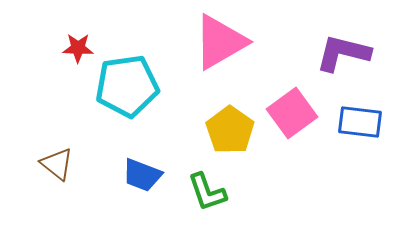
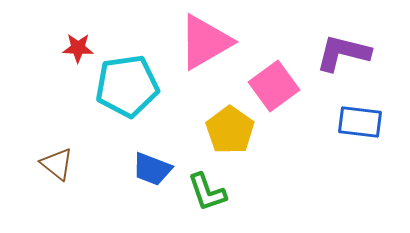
pink triangle: moved 15 px left
pink square: moved 18 px left, 27 px up
blue trapezoid: moved 10 px right, 6 px up
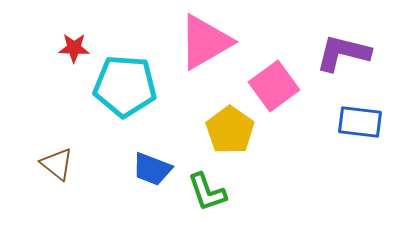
red star: moved 4 px left
cyan pentagon: moved 2 px left; rotated 12 degrees clockwise
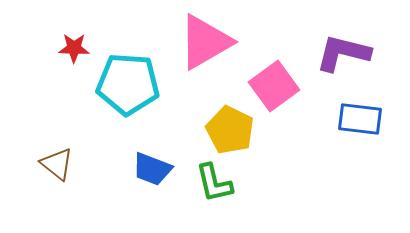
cyan pentagon: moved 3 px right, 2 px up
blue rectangle: moved 3 px up
yellow pentagon: rotated 9 degrees counterclockwise
green L-shape: moved 7 px right, 9 px up; rotated 6 degrees clockwise
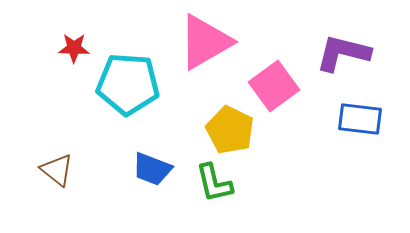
brown triangle: moved 6 px down
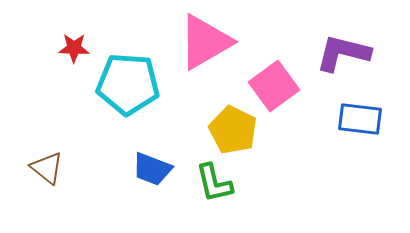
yellow pentagon: moved 3 px right
brown triangle: moved 10 px left, 2 px up
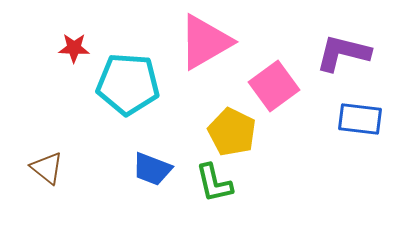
yellow pentagon: moved 1 px left, 2 px down
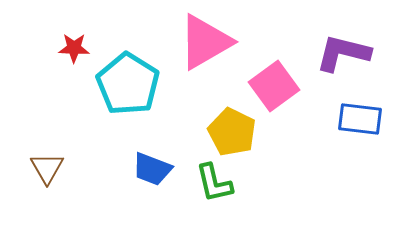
cyan pentagon: rotated 28 degrees clockwise
brown triangle: rotated 21 degrees clockwise
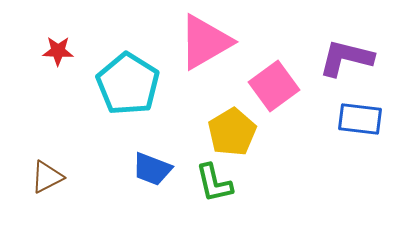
red star: moved 16 px left, 3 px down
purple L-shape: moved 3 px right, 5 px down
yellow pentagon: rotated 15 degrees clockwise
brown triangle: moved 9 px down; rotated 33 degrees clockwise
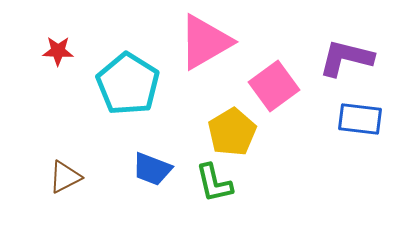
brown triangle: moved 18 px right
